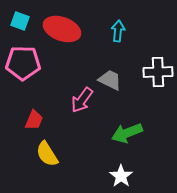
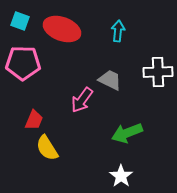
yellow semicircle: moved 6 px up
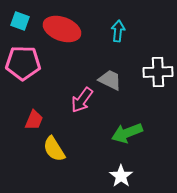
yellow semicircle: moved 7 px right, 1 px down
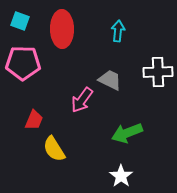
red ellipse: rotated 69 degrees clockwise
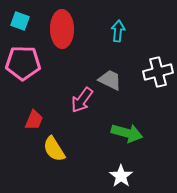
white cross: rotated 12 degrees counterclockwise
green arrow: rotated 144 degrees counterclockwise
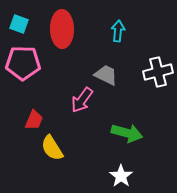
cyan square: moved 1 px left, 3 px down
gray trapezoid: moved 4 px left, 5 px up
yellow semicircle: moved 2 px left, 1 px up
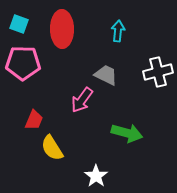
white star: moved 25 px left
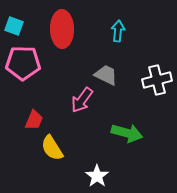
cyan square: moved 5 px left, 2 px down
white cross: moved 1 px left, 8 px down
white star: moved 1 px right
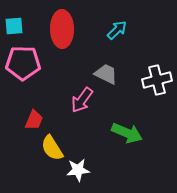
cyan square: rotated 24 degrees counterclockwise
cyan arrow: moved 1 px left, 1 px up; rotated 40 degrees clockwise
gray trapezoid: moved 1 px up
green arrow: rotated 8 degrees clockwise
white star: moved 19 px left, 6 px up; rotated 30 degrees clockwise
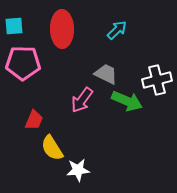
green arrow: moved 32 px up
